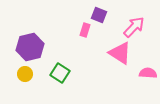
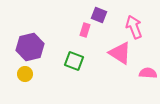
pink arrow: rotated 65 degrees counterclockwise
green square: moved 14 px right, 12 px up; rotated 12 degrees counterclockwise
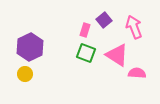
purple square: moved 5 px right, 5 px down; rotated 28 degrees clockwise
purple hexagon: rotated 12 degrees counterclockwise
pink triangle: moved 3 px left, 2 px down
green square: moved 12 px right, 8 px up
pink semicircle: moved 11 px left
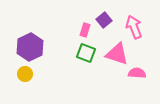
pink triangle: moved 1 px up; rotated 15 degrees counterclockwise
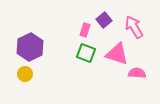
pink arrow: rotated 10 degrees counterclockwise
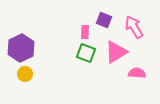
purple square: rotated 28 degrees counterclockwise
pink rectangle: moved 2 px down; rotated 16 degrees counterclockwise
purple hexagon: moved 9 px left, 1 px down
pink triangle: moved 1 px left, 2 px up; rotated 50 degrees counterclockwise
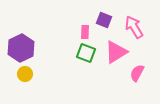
pink semicircle: rotated 66 degrees counterclockwise
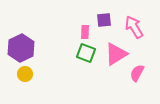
purple square: rotated 28 degrees counterclockwise
pink triangle: moved 2 px down
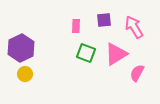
pink rectangle: moved 9 px left, 6 px up
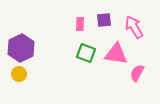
pink rectangle: moved 4 px right, 2 px up
pink triangle: rotated 40 degrees clockwise
yellow circle: moved 6 px left
